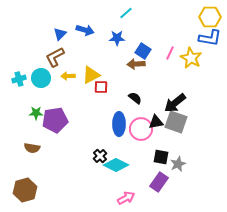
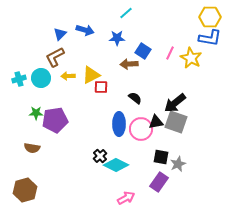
brown arrow: moved 7 px left
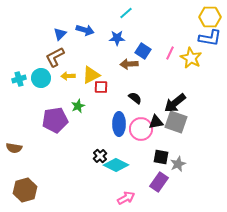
green star: moved 42 px right, 7 px up; rotated 24 degrees counterclockwise
brown semicircle: moved 18 px left
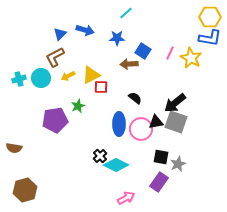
yellow arrow: rotated 24 degrees counterclockwise
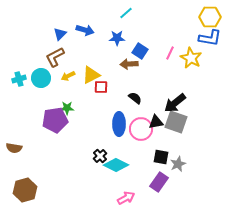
blue square: moved 3 px left
green star: moved 11 px left, 2 px down; rotated 24 degrees clockwise
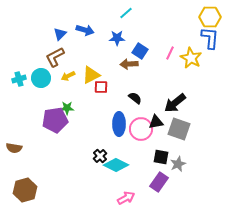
blue L-shape: rotated 95 degrees counterclockwise
gray square: moved 3 px right, 7 px down
